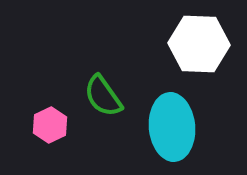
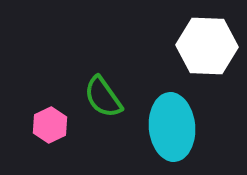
white hexagon: moved 8 px right, 2 px down
green semicircle: moved 1 px down
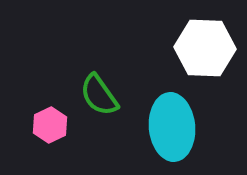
white hexagon: moved 2 px left, 2 px down
green semicircle: moved 4 px left, 2 px up
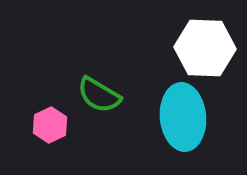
green semicircle: rotated 24 degrees counterclockwise
cyan ellipse: moved 11 px right, 10 px up
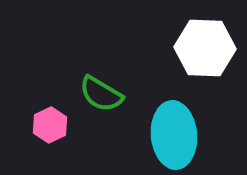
green semicircle: moved 2 px right, 1 px up
cyan ellipse: moved 9 px left, 18 px down
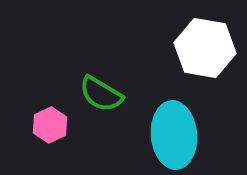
white hexagon: rotated 8 degrees clockwise
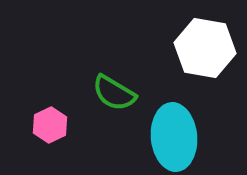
green semicircle: moved 13 px right, 1 px up
cyan ellipse: moved 2 px down
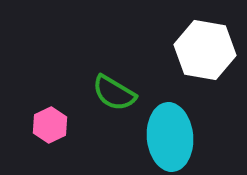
white hexagon: moved 2 px down
cyan ellipse: moved 4 px left
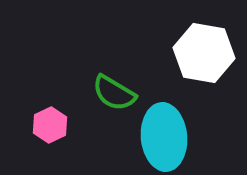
white hexagon: moved 1 px left, 3 px down
cyan ellipse: moved 6 px left
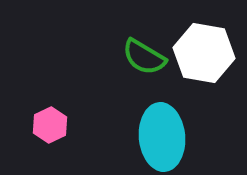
green semicircle: moved 30 px right, 36 px up
cyan ellipse: moved 2 px left
